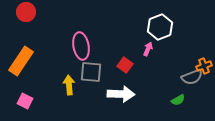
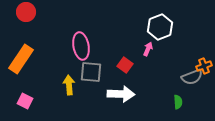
orange rectangle: moved 2 px up
green semicircle: moved 2 px down; rotated 64 degrees counterclockwise
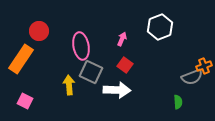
red circle: moved 13 px right, 19 px down
pink arrow: moved 26 px left, 10 px up
gray square: rotated 20 degrees clockwise
white arrow: moved 4 px left, 4 px up
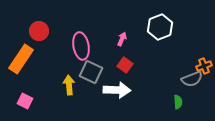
gray semicircle: moved 2 px down
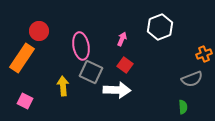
orange rectangle: moved 1 px right, 1 px up
orange cross: moved 12 px up
yellow arrow: moved 6 px left, 1 px down
green semicircle: moved 5 px right, 5 px down
